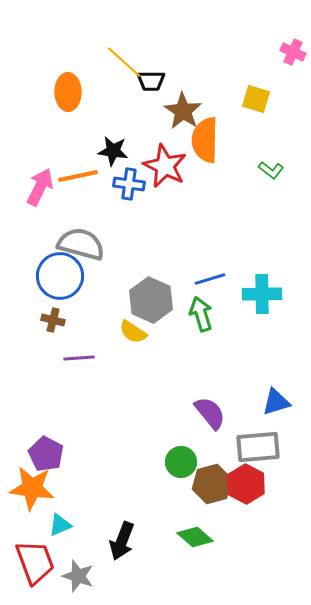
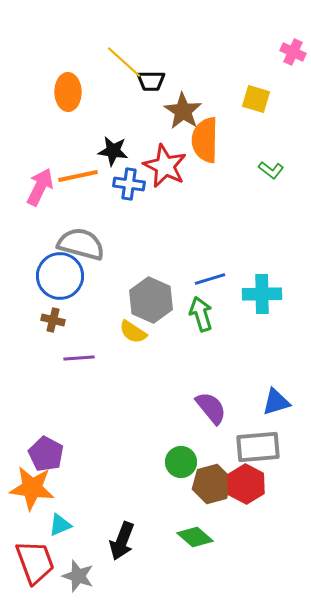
purple semicircle: moved 1 px right, 5 px up
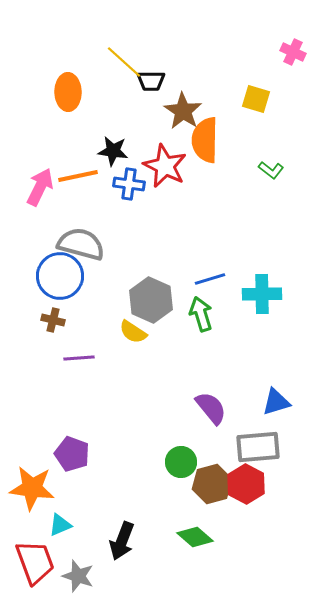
purple pentagon: moved 26 px right; rotated 8 degrees counterclockwise
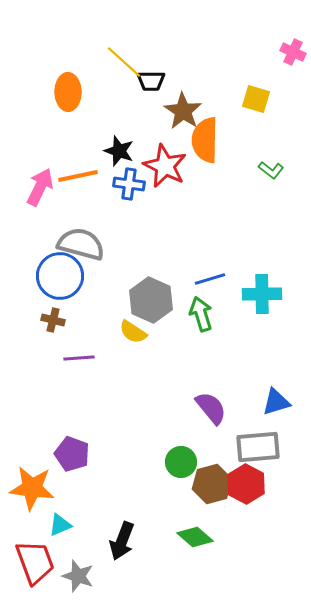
black star: moved 6 px right; rotated 12 degrees clockwise
